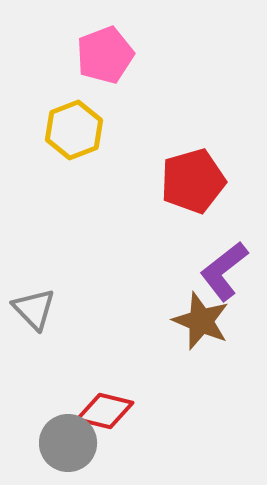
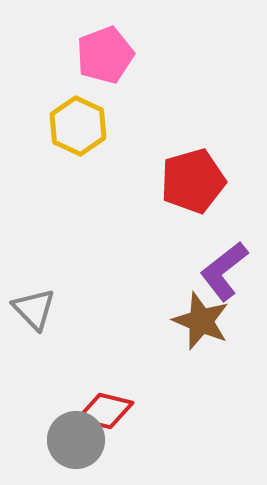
yellow hexagon: moved 4 px right, 4 px up; rotated 14 degrees counterclockwise
gray circle: moved 8 px right, 3 px up
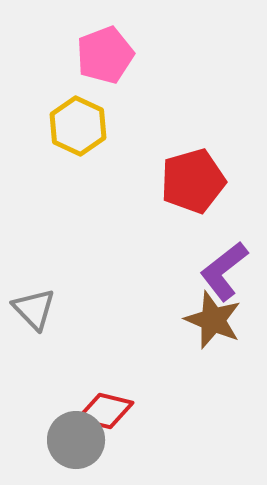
brown star: moved 12 px right, 1 px up
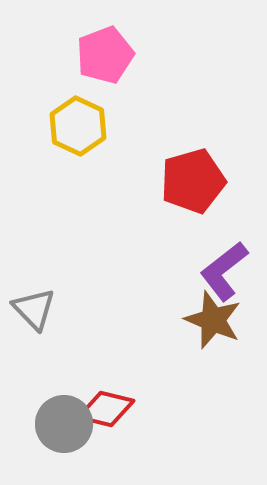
red diamond: moved 1 px right, 2 px up
gray circle: moved 12 px left, 16 px up
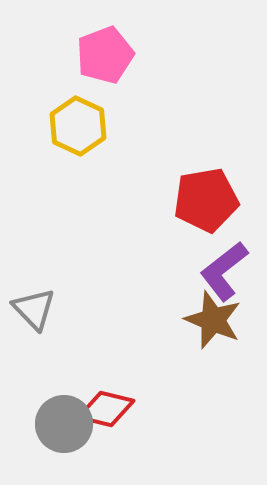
red pentagon: moved 13 px right, 19 px down; rotated 6 degrees clockwise
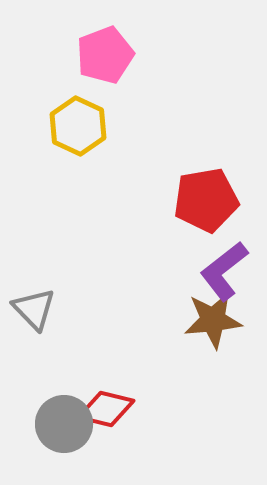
brown star: rotated 28 degrees counterclockwise
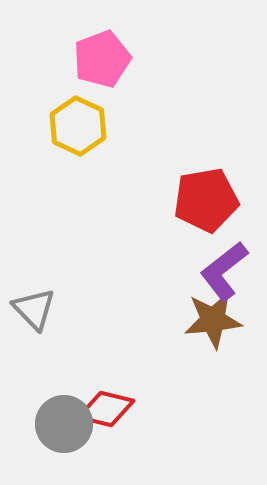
pink pentagon: moved 3 px left, 4 px down
